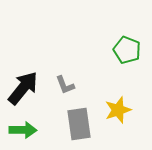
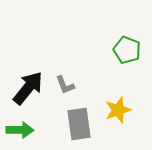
black arrow: moved 5 px right
green arrow: moved 3 px left
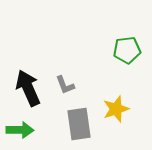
green pentagon: rotated 28 degrees counterclockwise
black arrow: rotated 63 degrees counterclockwise
yellow star: moved 2 px left, 1 px up
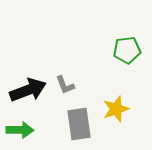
black arrow: moved 2 px down; rotated 93 degrees clockwise
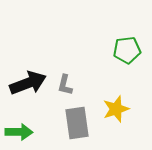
gray L-shape: rotated 35 degrees clockwise
black arrow: moved 7 px up
gray rectangle: moved 2 px left, 1 px up
green arrow: moved 1 px left, 2 px down
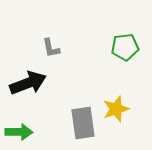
green pentagon: moved 2 px left, 3 px up
gray L-shape: moved 14 px left, 37 px up; rotated 25 degrees counterclockwise
gray rectangle: moved 6 px right
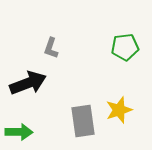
gray L-shape: rotated 30 degrees clockwise
yellow star: moved 3 px right, 1 px down
gray rectangle: moved 2 px up
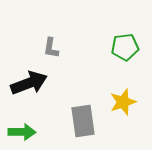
gray L-shape: rotated 10 degrees counterclockwise
black arrow: moved 1 px right
yellow star: moved 4 px right, 8 px up
green arrow: moved 3 px right
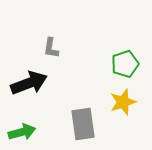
green pentagon: moved 17 px down; rotated 12 degrees counterclockwise
gray rectangle: moved 3 px down
green arrow: rotated 16 degrees counterclockwise
